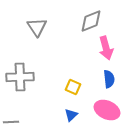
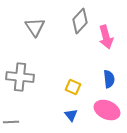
gray diamond: moved 11 px left; rotated 25 degrees counterclockwise
gray triangle: moved 2 px left
pink arrow: moved 11 px up
gray cross: rotated 8 degrees clockwise
blue triangle: rotated 24 degrees counterclockwise
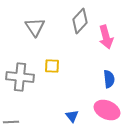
yellow square: moved 21 px left, 21 px up; rotated 21 degrees counterclockwise
blue triangle: moved 1 px right, 1 px down
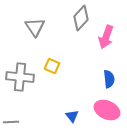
gray diamond: moved 1 px right, 3 px up
pink arrow: rotated 35 degrees clockwise
yellow square: rotated 21 degrees clockwise
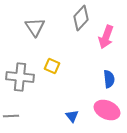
gray line: moved 6 px up
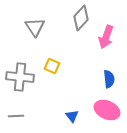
gray line: moved 5 px right
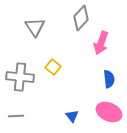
pink arrow: moved 5 px left, 6 px down
yellow square: moved 1 px right, 1 px down; rotated 14 degrees clockwise
pink ellipse: moved 2 px right, 2 px down
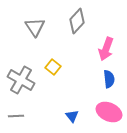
gray diamond: moved 4 px left, 3 px down
pink arrow: moved 5 px right, 6 px down
gray cross: moved 1 px right, 3 px down; rotated 24 degrees clockwise
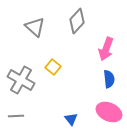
gray triangle: rotated 15 degrees counterclockwise
blue triangle: moved 1 px left, 3 px down
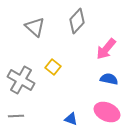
pink arrow: rotated 20 degrees clockwise
blue semicircle: rotated 72 degrees counterclockwise
pink ellipse: moved 2 px left
blue triangle: rotated 32 degrees counterclockwise
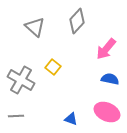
blue semicircle: moved 1 px right
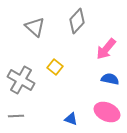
yellow square: moved 2 px right
